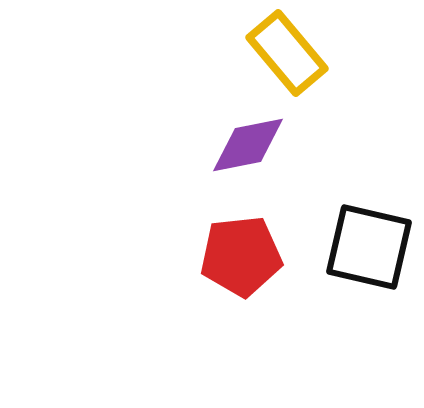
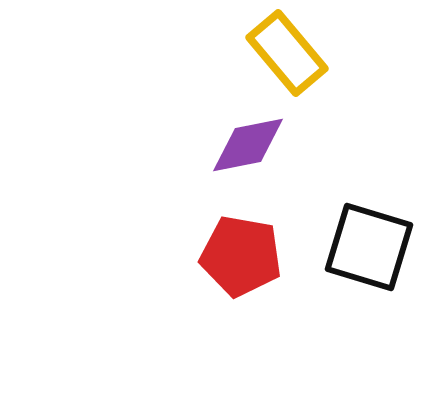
black square: rotated 4 degrees clockwise
red pentagon: rotated 16 degrees clockwise
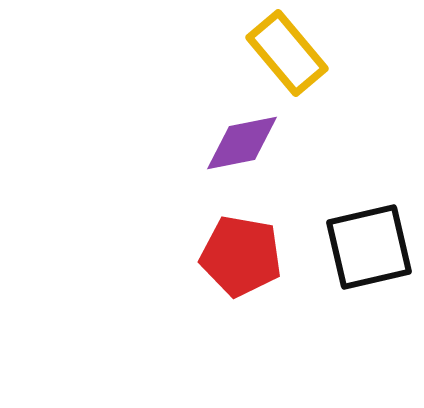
purple diamond: moved 6 px left, 2 px up
black square: rotated 30 degrees counterclockwise
